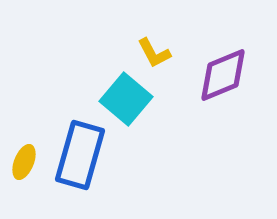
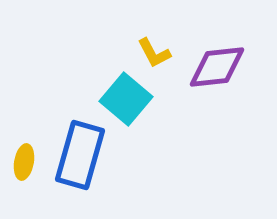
purple diamond: moved 6 px left, 8 px up; rotated 16 degrees clockwise
yellow ellipse: rotated 12 degrees counterclockwise
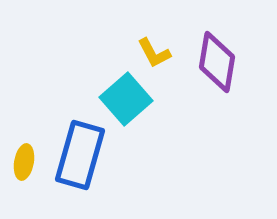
purple diamond: moved 5 px up; rotated 74 degrees counterclockwise
cyan square: rotated 9 degrees clockwise
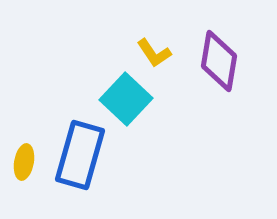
yellow L-shape: rotated 6 degrees counterclockwise
purple diamond: moved 2 px right, 1 px up
cyan square: rotated 6 degrees counterclockwise
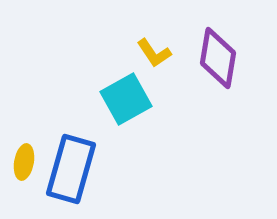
purple diamond: moved 1 px left, 3 px up
cyan square: rotated 18 degrees clockwise
blue rectangle: moved 9 px left, 14 px down
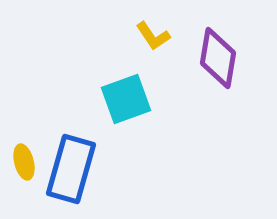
yellow L-shape: moved 1 px left, 17 px up
cyan square: rotated 9 degrees clockwise
yellow ellipse: rotated 24 degrees counterclockwise
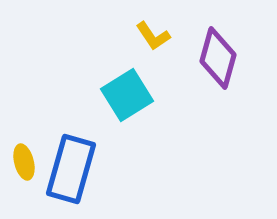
purple diamond: rotated 6 degrees clockwise
cyan square: moved 1 px right, 4 px up; rotated 12 degrees counterclockwise
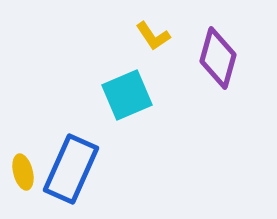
cyan square: rotated 9 degrees clockwise
yellow ellipse: moved 1 px left, 10 px down
blue rectangle: rotated 8 degrees clockwise
